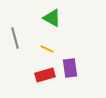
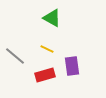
gray line: moved 18 px down; rotated 35 degrees counterclockwise
purple rectangle: moved 2 px right, 2 px up
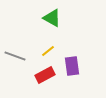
yellow line: moved 1 px right, 2 px down; rotated 64 degrees counterclockwise
gray line: rotated 20 degrees counterclockwise
red rectangle: rotated 12 degrees counterclockwise
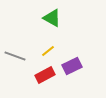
purple rectangle: rotated 72 degrees clockwise
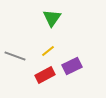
green triangle: rotated 36 degrees clockwise
